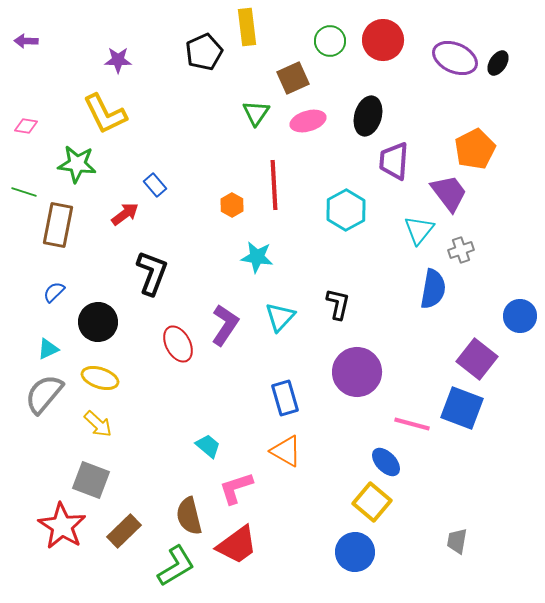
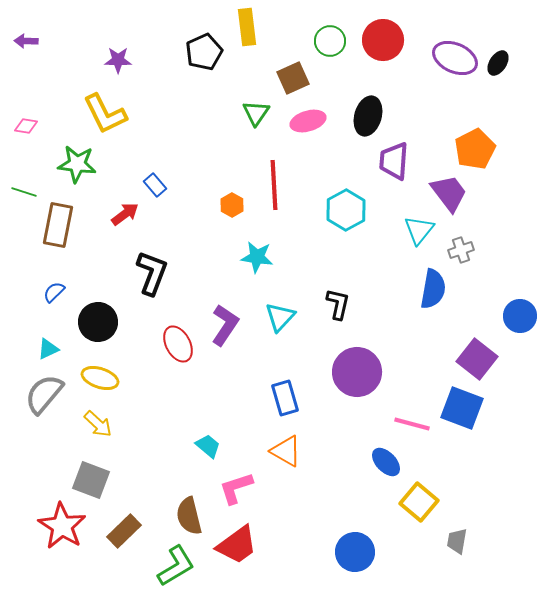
yellow square at (372, 502): moved 47 px right
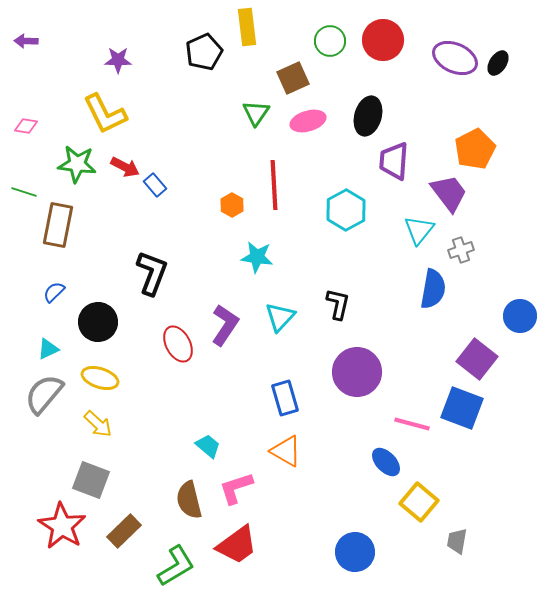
red arrow at (125, 214): moved 47 px up; rotated 64 degrees clockwise
brown semicircle at (189, 516): moved 16 px up
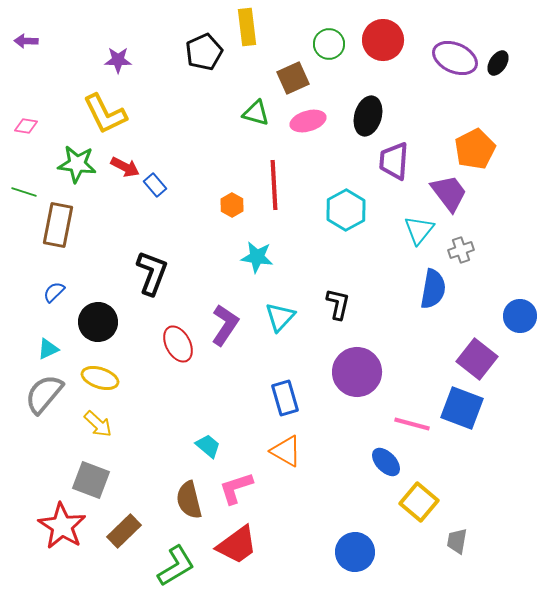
green circle at (330, 41): moved 1 px left, 3 px down
green triangle at (256, 113): rotated 48 degrees counterclockwise
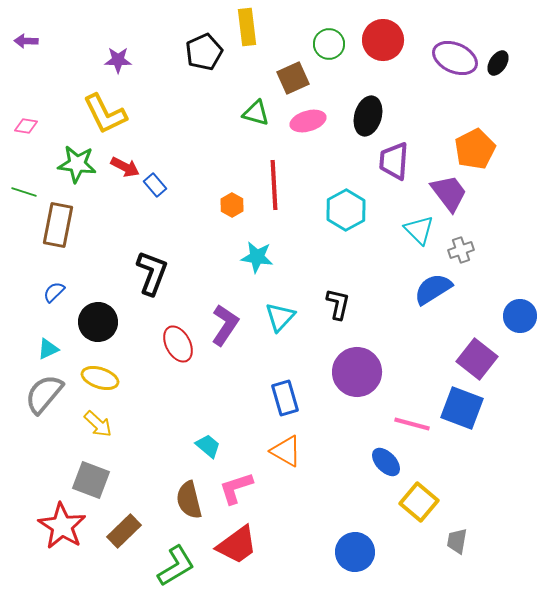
cyan triangle at (419, 230): rotated 24 degrees counterclockwise
blue semicircle at (433, 289): rotated 132 degrees counterclockwise
